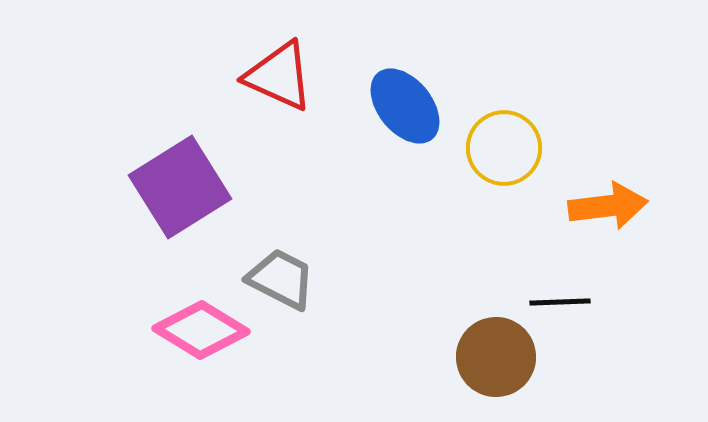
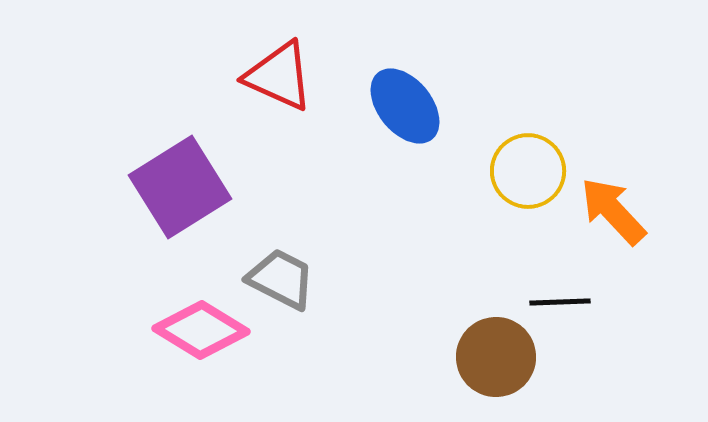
yellow circle: moved 24 px right, 23 px down
orange arrow: moved 5 px right, 5 px down; rotated 126 degrees counterclockwise
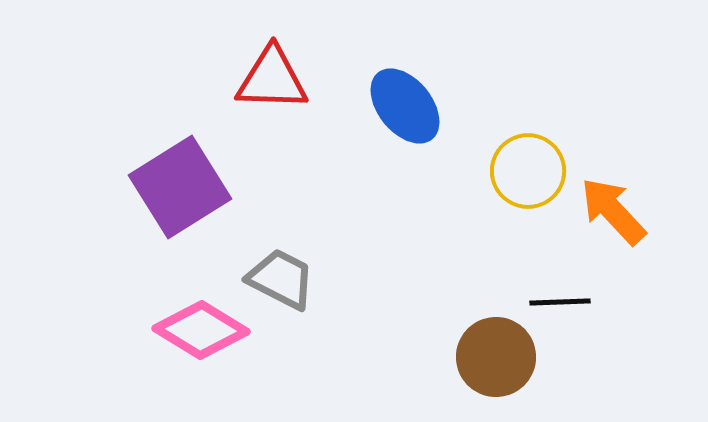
red triangle: moved 7 px left, 3 px down; rotated 22 degrees counterclockwise
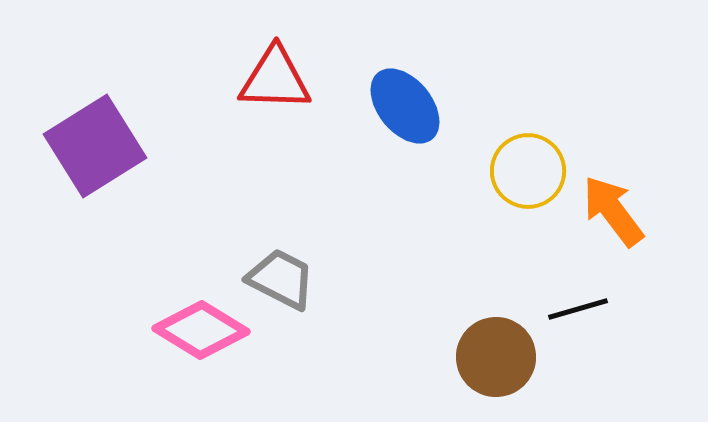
red triangle: moved 3 px right
purple square: moved 85 px left, 41 px up
orange arrow: rotated 6 degrees clockwise
black line: moved 18 px right, 7 px down; rotated 14 degrees counterclockwise
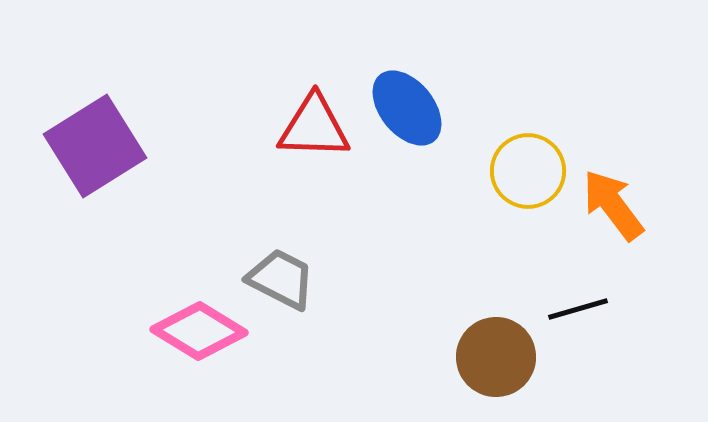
red triangle: moved 39 px right, 48 px down
blue ellipse: moved 2 px right, 2 px down
orange arrow: moved 6 px up
pink diamond: moved 2 px left, 1 px down
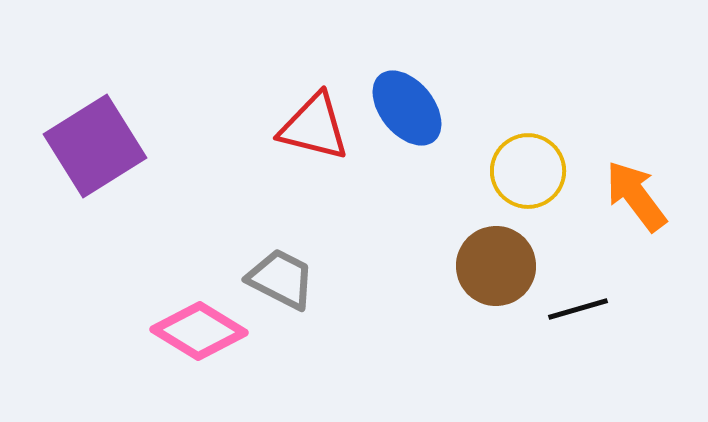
red triangle: rotated 12 degrees clockwise
orange arrow: moved 23 px right, 9 px up
brown circle: moved 91 px up
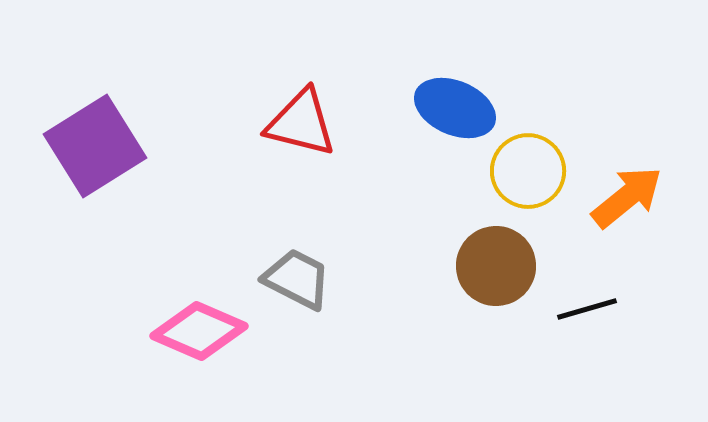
blue ellipse: moved 48 px right; rotated 28 degrees counterclockwise
red triangle: moved 13 px left, 4 px up
orange arrow: moved 9 px left, 1 px down; rotated 88 degrees clockwise
gray trapezoid: moved 16 px right
black line: moved 9 px right
pink diamond: rotated 8 degrees counterclockwise
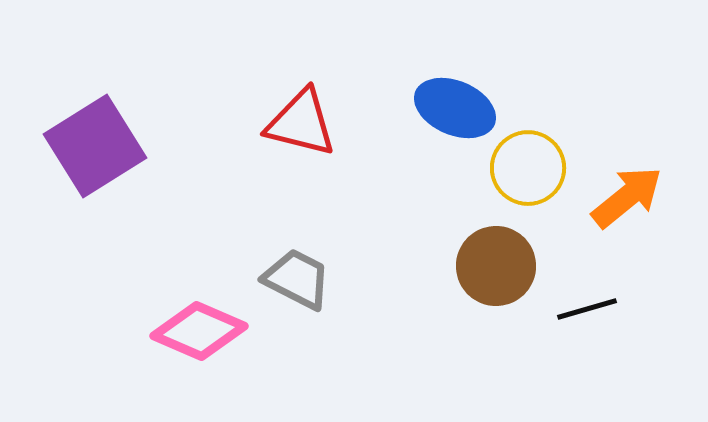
yellow circle: moved 3 px up
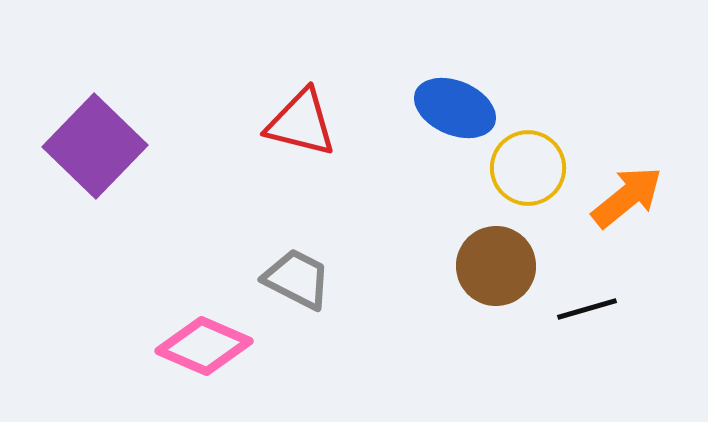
purple square: rotated 14 degrees counterclockwise
pink diamond: moved 5 px right, 15 px down
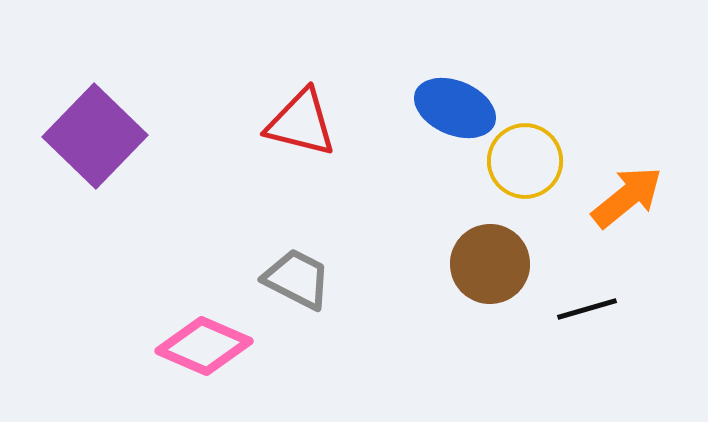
purple square: moved 10 px up
yellow circle: moved 3 px left, 7 px up
brown circle: moved 6 px left, 2 px up
